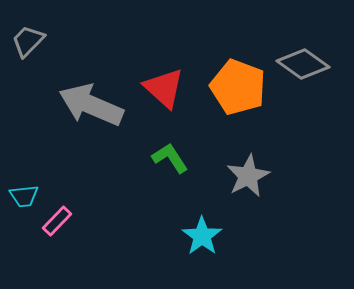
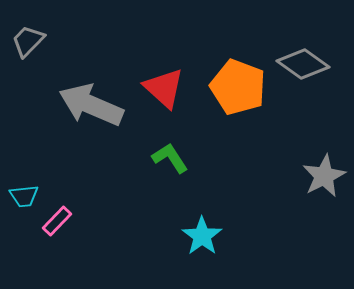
gray star: moved 76 px right
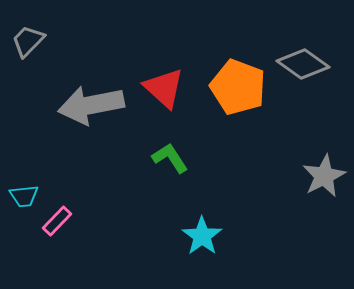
gray arrow: rotated 34 degrees counterclockwise
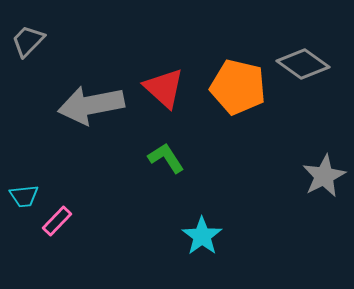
orange pentagon: rotated 8 degrees counterclockwise
green L-shape: moved 4 px left
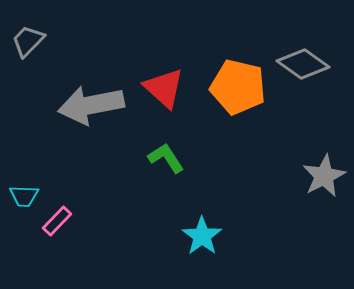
cyan trapezoid: rotated 8 degrees clockwise
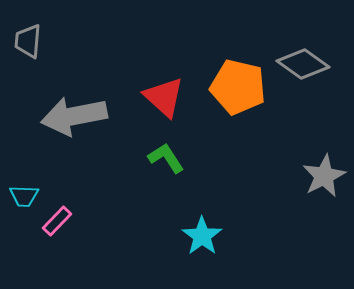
gray trapezoid: rotated 39 degrees counterclockwise
red triangle: moved 9 px down
gray arrow: moved 17 px left, 11 px down
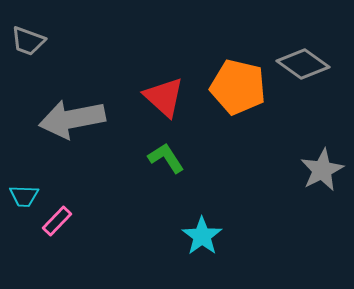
gray trapezoid: rotated 75 degrees counterclockwise
gray arrow: moved 2 px left, 3 px down
gray star: moved 2 px left, 6 px up
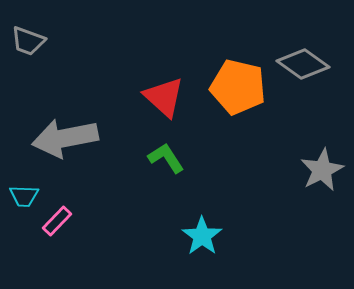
gray arrow: moved 7 px left, 19 px down
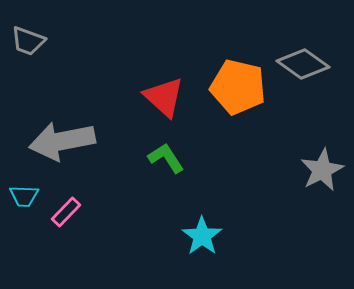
gray arrow: moved 3 px left, 3 px down
pink rectangle: moved 9 px right, 9 px up
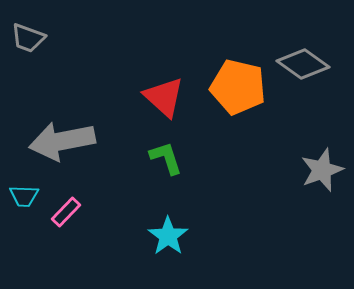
gray trapezoid: moved 3 px up
green L-shape: rotated 15 degrees clockwise
gray star: rotated 6 degrees clockwise
cyan star: moved 34 px left
